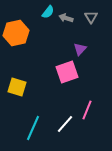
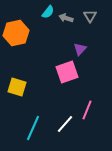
gray triangle: moved 1 px left, 1 px up
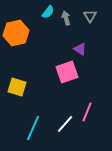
gray arrow: rotated 56 degrees clockwise
purple triangle: rotated 40 degrees counterclockwise
pink line: moved 2 px down
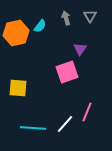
cyan semicircle: moved 8 px left, 14 px down
purple triangle: rotated 32 degrees clockwise
yellow square: moved 1 px right, 1 px down; rotated 12 degrees counterclockwise
cyan line: rotated 70 degrees clockwise
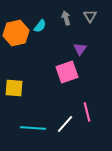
yellow square: moved 4 px left
pink line: rotated 36 degrees counterclockwise
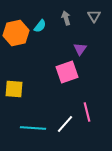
gray triangle: moved 4 px right
yellow square: moved 1 px down
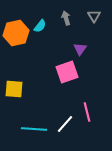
cyan line: moved 1 px right, 1 px down
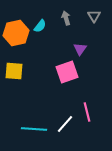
yellow square: moved 18 px up
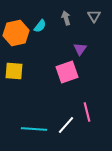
white line: moved 1 px right, 1 px down
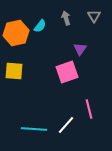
pink line: moved 2 px right, 3 px up
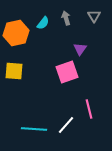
cyan semicircle: moved 3 px right, 3 px up
